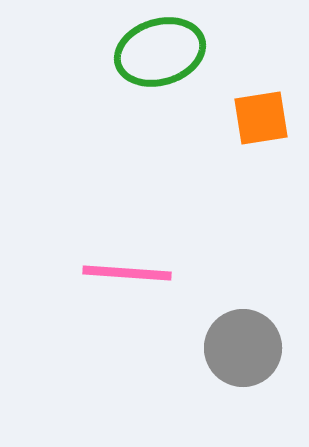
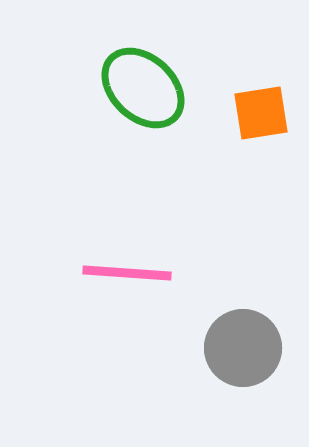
green ellipse: moved 17 px left, 36 px down; rotated 60 degrees clockwise
orange square: moved 5 px up
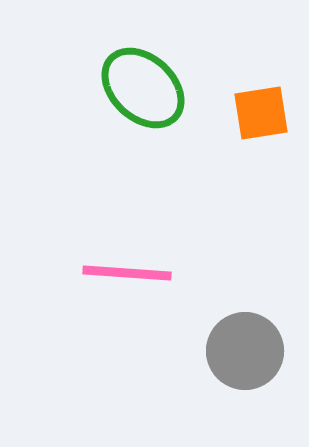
gray circle: moved 2 px right, 3 px down
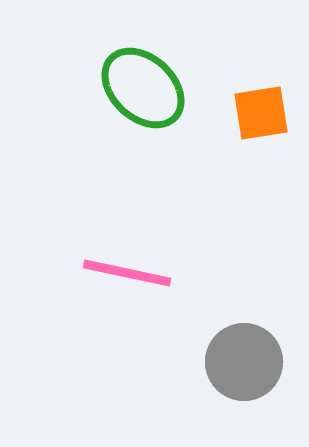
pink line: rotated 8 degrees clockwise
gray circle: moved 1 px left, 11 px down
